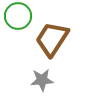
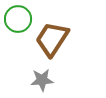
green circle: moved 3 px down
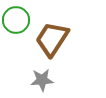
green circle: moved 2 px left, 1 px down
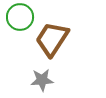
green circle: moved 4 px right, 3 px up
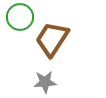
gray star: moved 3 px right, 2 px down
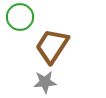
brown trapezoid: moved 7 px down
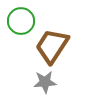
green circle: moved 1 px right, 4 px down
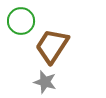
gray star: rotated 20 degrees clockwise
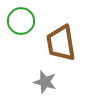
brown trapezoid: moved 9 px right, 3 px up; rotated 42 degrees counterclockwise
